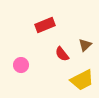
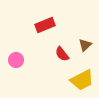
pink circle: moved 5 px left, 5 px up
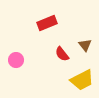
red rectangle: moved 2 px right, 2 px up
brown triangle: rotated 24 degrees counterclockwise
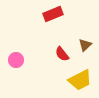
red rectangle: moved 6 px right, 9 px up
brown triangle: rotated 24 degrees clockwise
yellow trapezoid: moved 2 px left
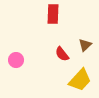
red rectangle: rotated 66 degrees counterclockwise
yellow trapezoid: rotated 20 degrees counterclockwise
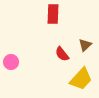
pink circle: moved 5 px left, 2 px down
yellow trapezoid: moved 1 px right, 1 px up
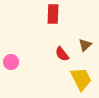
yellow trapezoid: rotated 70 degrees counterclockwise
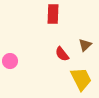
pink circle: moved 1 px left, 1 px up
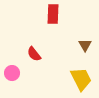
brown triangle: rotated 16 degrees counterclockwise
red semicircle: moved 28 px left
pink circle: moved 2 px right, 12 px down
